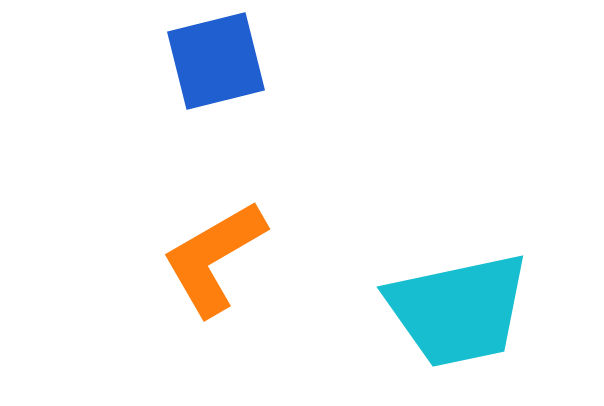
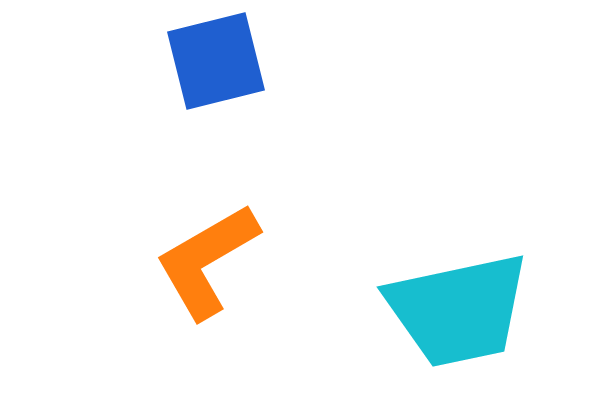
orange L-shape: moved 7 px left, 3 px down
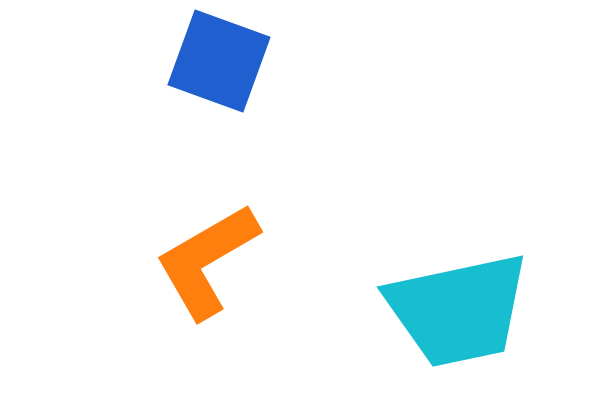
blue square: moved 3 px right; rotated 34 degrees clockwise
